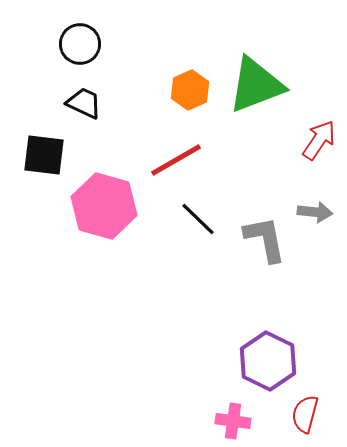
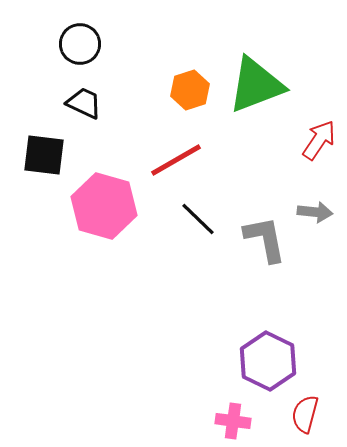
orange hexagon: rotated 6 degrees clockwise
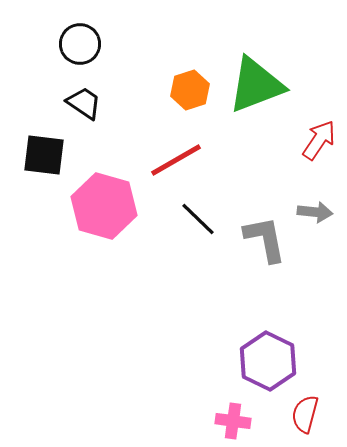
black trapezoid: rotated 9 degrees clockwise
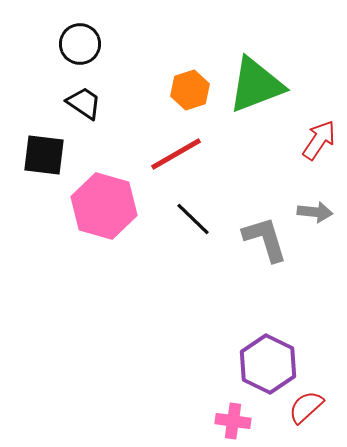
red line: moved 6 px up
black line: moved 5 px left
gray L-shape: rotated 6 degrees counterclockwise
purple hexagon: moved 3 px down
red semicircle: moved 1 px right, 7 px up; rotated 33 degrees clockwise
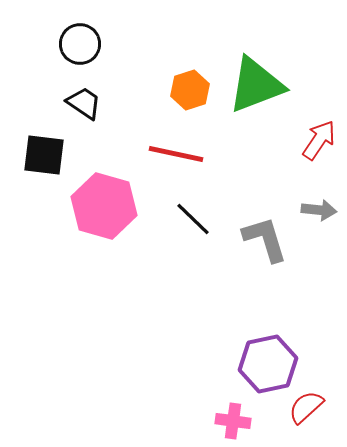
red line: rotated 42 degrees clockwise
gray arrow: moved 4 px right, 2 px up
purple hexagon: rotated 22 degrees clockwise
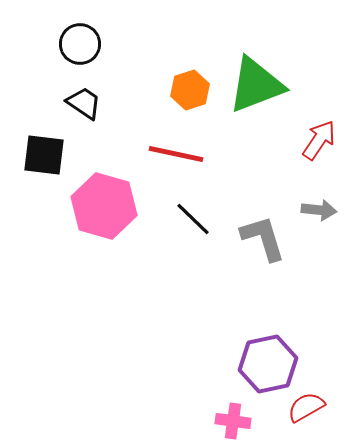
gray L-shape: moved 2 px left, 1 px up
red semicircle: rotated 12 degrees clockwise
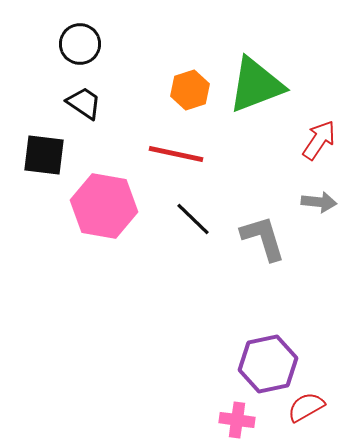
pink hexagon: rotated 6 degrees counterclockwise
gray arrow: moved 8 px up
pink cross: moved 4 px right, 1 px up
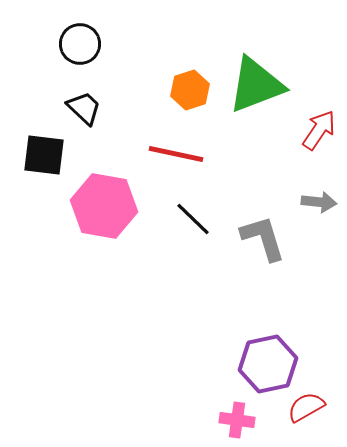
black trapezoid: moved 5 px down; rotated 9 degrees clockwise
red arrow: moved 10 px up
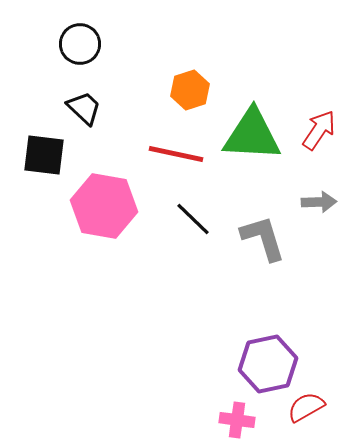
green triangle: moved 4 px left, 50 px down; rotated 24 degrees clockwise
gray arrow: rotated 8 degrees counterclockwise
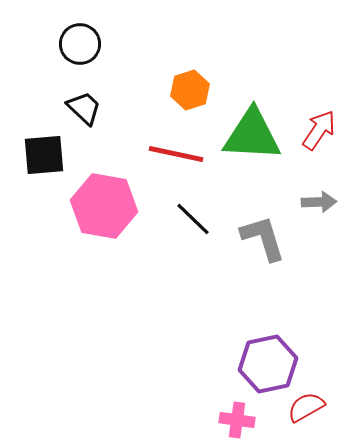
black square: rotated 12 degrees counterclockwise
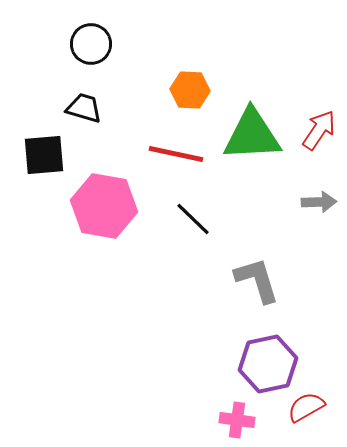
black circle: moved 11 px right
orange hexagon: rotated 21 degrees clockwise
black trapezoid: rotated 27 degrees counterclockwise
green triangle: rotated 6 degrees counterclockwise
gray L-shape: moved 6 px left, 42 px down
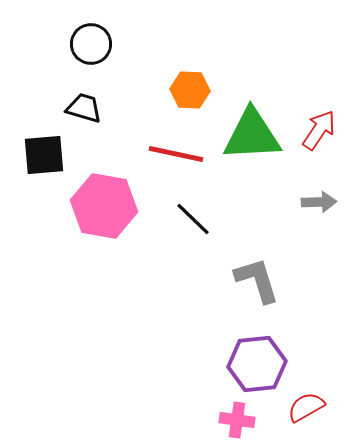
purple hexagon: moved 11 px left; rotated 6 degrees clockwise
